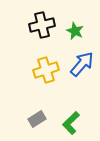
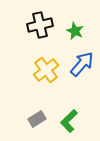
black cross: moved 2 px left
yellow cross: rotated 20 degrees counterclockwise
green L-shape: moved 2 px left, 2 px up
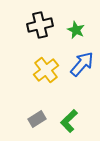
green star: moved 1 px right, 1 px up
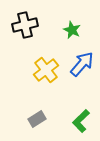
black cross: moved 15 px left
green star: moved 4 px left
green L-shape: moved 12 px right
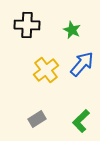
black cross: moved 2 px right; rotated 15 degrees clockwise
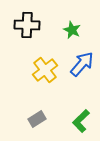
yellow cross: moved 1 px left
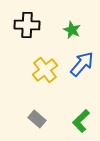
gray rectangle: rotated 72 degrees clockwise
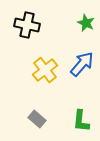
black cross: rotated 10 degrees clockwise
green star: moved 14 px right, 7 px up
green L-shape: rotated 40 degrees counterclockwise
